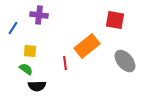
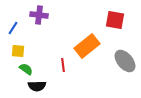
yellow square: moved 12 px left
red line: moved 2 px left, 2 px down
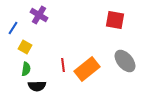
purple cross: rotated 24 degrees clockwise
orange rectangle: moved 23 px down
yellow square: moved 7 px right, 4 px up; rotated 24 degrees clockwise
green semicircle: rotated 64 degrees clockwise
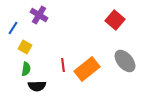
red square: rotated 30 degrees clockwise
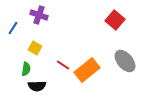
purple cross: rotated 12 degrees counterclockwise
yellow square: moved 10 px right, 1 px down
red line: rotated 48 degrees counterclockwise
orange rectangle: moved 1 px down
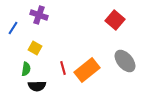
red line: moved 3 px down; rotated 40 degrees clockwise
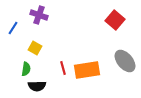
orange rectangle: rotated 30 degrees clockwise
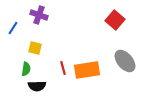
yellow square: rotated 16 degrees counterclockwise
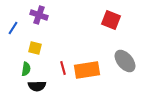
red square: moved 4 px left; rotated 18 degrees counterclockwise
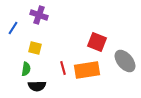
red square: moved 14 px left, 22 px down
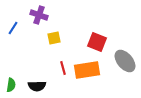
yellow square: moved 19 px right, 10 px up; rotated 24 degrees counterclockwise
green semicircle: moved 15 px left, 16 px down
